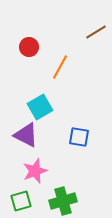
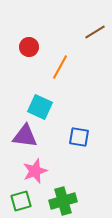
brown line: moved 1 px left
cyan square: rotated 35 degrees counterclockwise
purple triangle: moved 1 px left, 1 px down; rotated 20 degrees counterclockwise
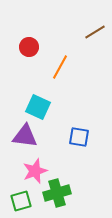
cyan square: moved 2 px left
green cross: moved 6 px left, 8 px up
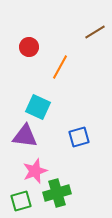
blue square: rotated 25 degrees counterclockwise
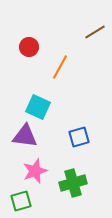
green cross: moved 16 px right, 10 px up
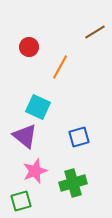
purple triangle: rotated 32 degrees clockwise
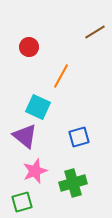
orange line: moved 1 px right, 9 px down
green square: moved 1 px right, 1 px down
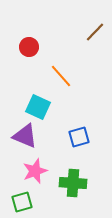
brown line: rotated 15 degrees counterclockwise
orange line: rotated 70 degrees counterclockwise
purple triangle: rotated 16 degrees counterclockwise
green cross: rotated 20 degrees clockwise
